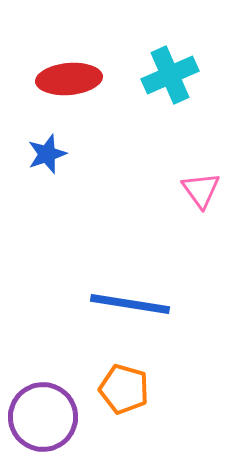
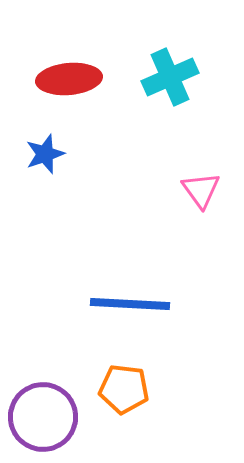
cyan cross: moved 2 px down
blue star: moved 2 px left
blue line: rotated 6 degrees counterclockwise
orange pentagon: rotated 9 degrees counterclockwise
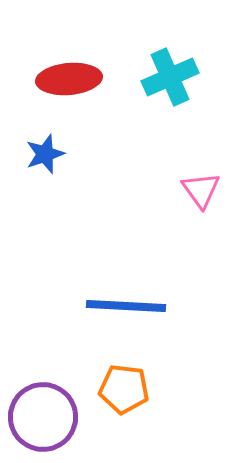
blue line: moved 4 px left, 2 px down
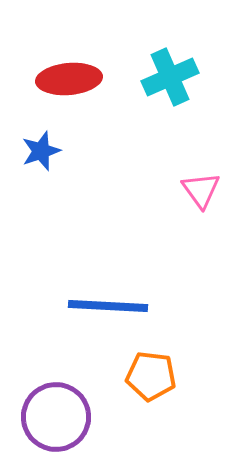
blue star: moved 4 px left, 3 px up
blue line: moved 18 px left
orange pentagon: moved 27 px right, 13 px up
purple circle: moved 13 px right
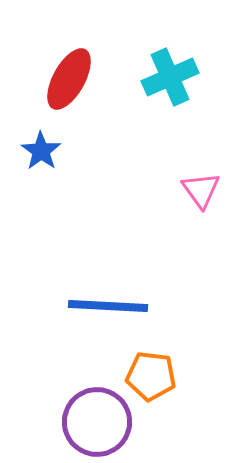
red ellipse: rotated 56 degrees counterclockwise
blue star: rotated 18 degrees counterclockwise
purple circle: moved 41 px right, 5 px down
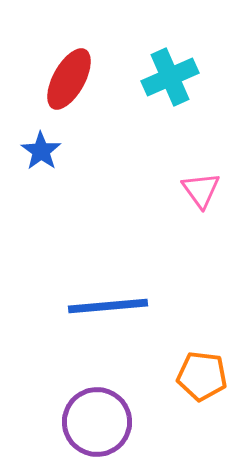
blue line: rotated 8 degrees counterclockwise
orange pentagon: moved 51 px right
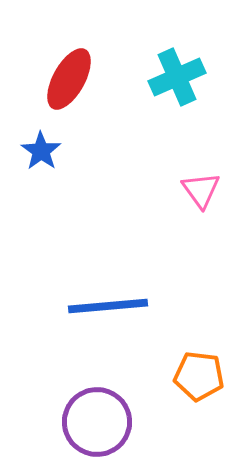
cyan cross: moved 7 px right
orange pentagon: moved 3 px left
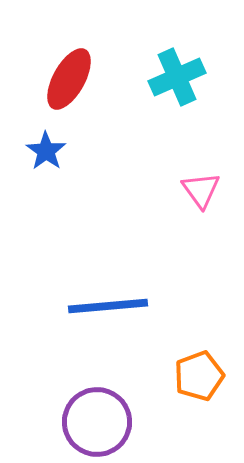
blue star: moved 5 px right
orange pentagon: rotated 27 degrees counterclockwise
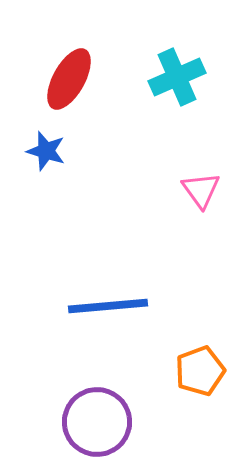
blue star: rotated 18 degrees counterclockwise
orange pentagon: moved 1 px right, 5 px up
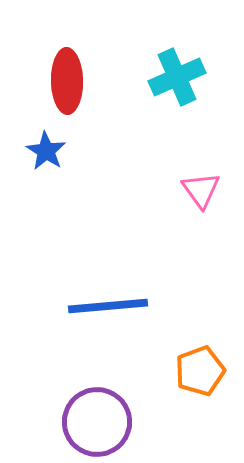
red ellipse: moved 2 px left, 2 px down; rotated 30 degrees counterclockwise
blue star: rotated 15 degrees clockwise
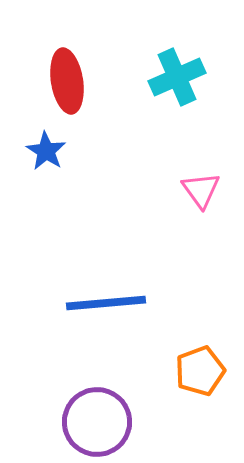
red ellipse: rotated 8 degrees counterclockwise
blue line: moved 2 px left, 3 px up
